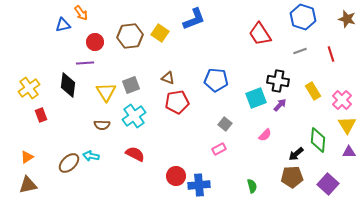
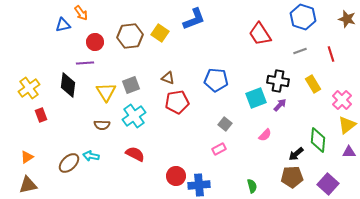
yellow rectangle at (313, 91): moved 7 px up
yellow triangle at (347, 125): rotated 24 degrees clockwise
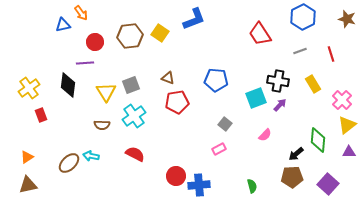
blue hexagon at (303, 17): rotated 15 degrees clockwise
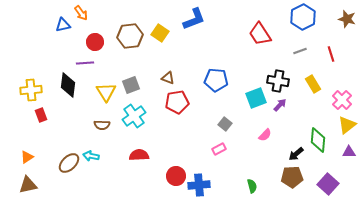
yellow cross at (29, 88): moved 2 px right, 2 px down; rotated 30 degrees clockwise
red semicircle at (135, 154): moved 4 px right, 1 px down; rotated 30 degrees counterclockwise
